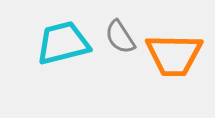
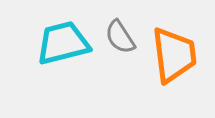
orange trapezoid: rotated 98 degrees counterclockwise
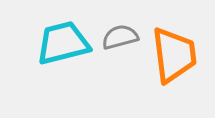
gray semicircle: rotated 108 degrees clockwise
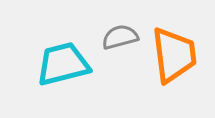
cyan trapezoid: moved 21 px down
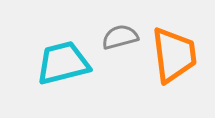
cyan trapezoid: moved 1 px up
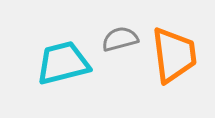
gray semicircle: moved 2 px down
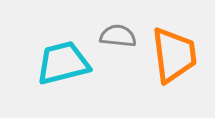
gray semicircle: moved 2 px left, 3 px up; rotated 21 degrees clockwise
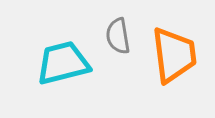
gray semicircle: rotated 105 degrees counterclockwise
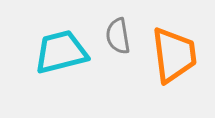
cyan trapezoid: moved 2 px left, 11 px up
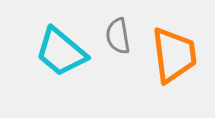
cyan trapezoid: rotated 126 degrees counterclockwise
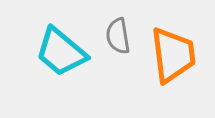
orange trapezoid: moved 1 px left
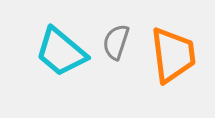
gray semicircle: moved 2 px left, 6 px down; rotated 27 degrees clockwise
